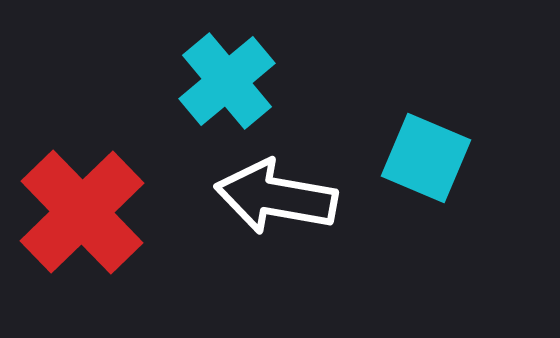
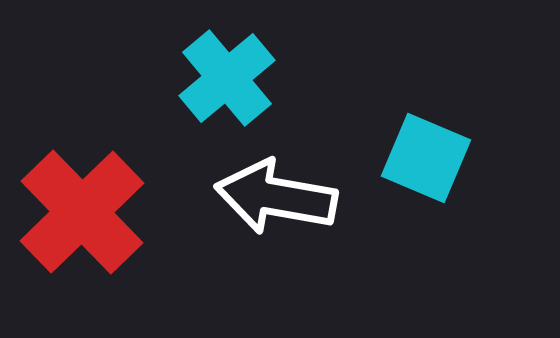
cyan cross: moved 3 px up
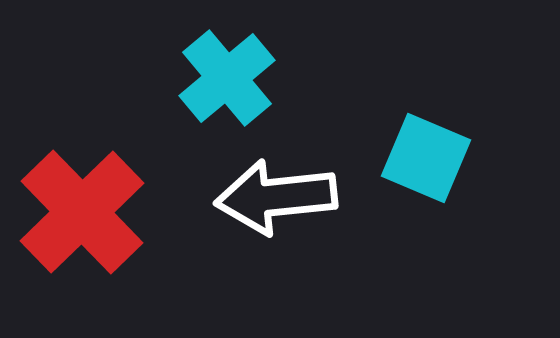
white arrow: rotated 16 degrees counterclockwise
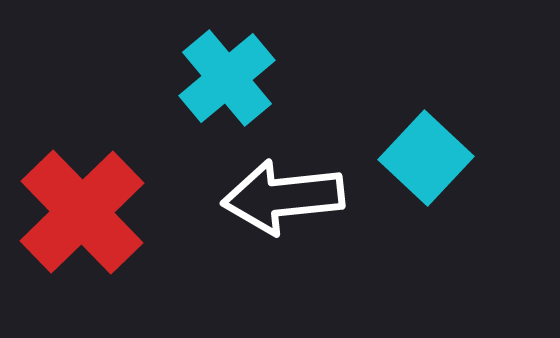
cyan square: rotated 20 degrees clockwise
white arrow: moved 7 px right
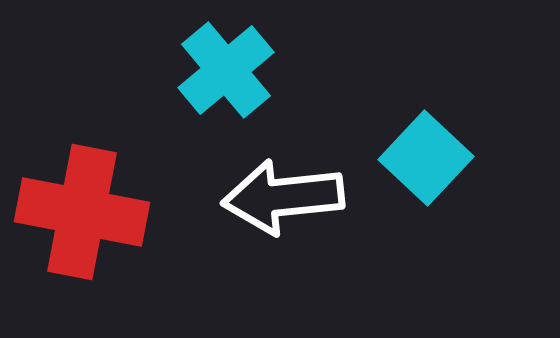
cyan cross: moved 1 px left, 8 px up
red cross: rotated 35 degrees counterclockwise
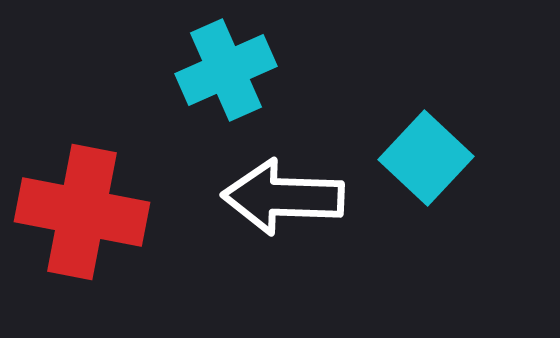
cyan cross: rotated 16 degrees clockwise
white arrow: rotated 8 degrees clockwise
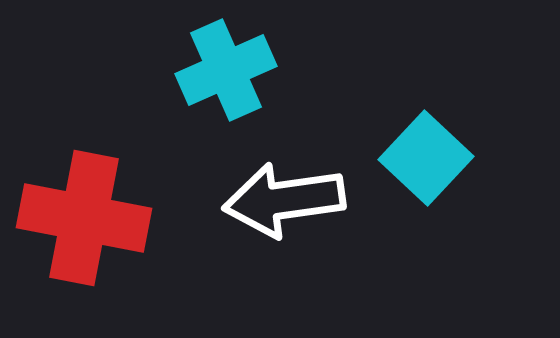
white arrow: moved 1 px right, 3 px down; rotated 10 degrees counterclockwise
red cross: moved 2 px right, 6 px down
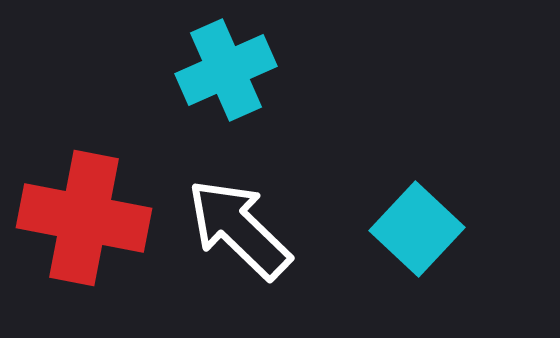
cyan square: moved 9 px left, 71 px down
white arrow: moved 45 px left, 29 px down; rotated 52 degrees clockwise
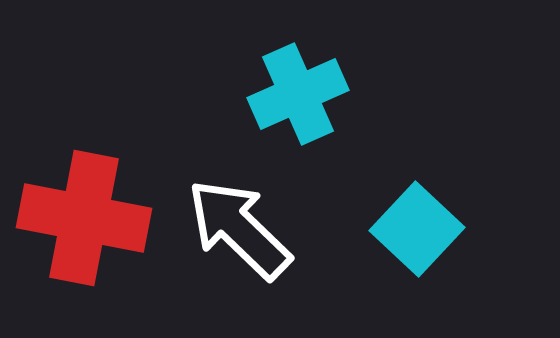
cyan cross: moved 72 px right, 24 px down
